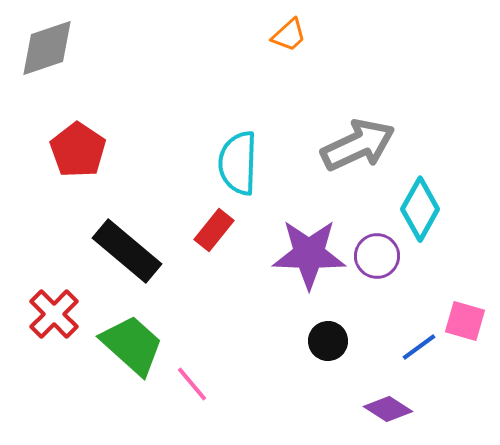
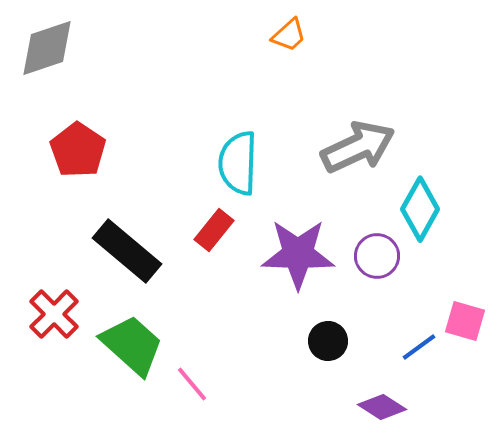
gray arrow: moved 2 px down
purple star: moved 11 px left
purple diamond: moved 6 px left, 2 px up
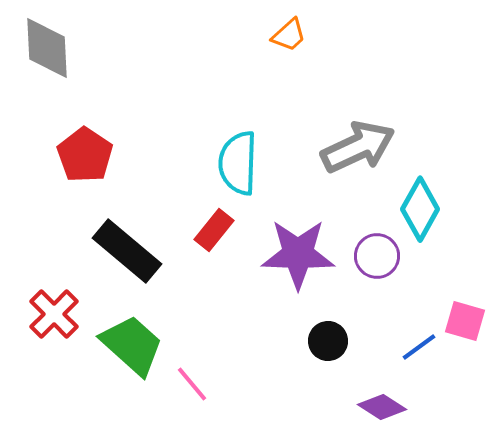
gray diamond: rotated 74 degrees counterclockwise
red pentagon: moved 7 px right, 5 px down
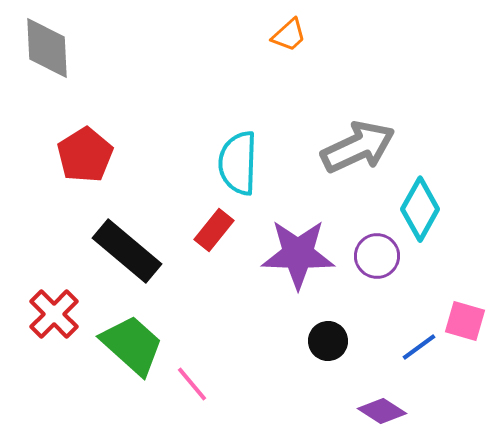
red pentagon: rotated 6 degrees clockwise
purple diamond: moved 4 px down
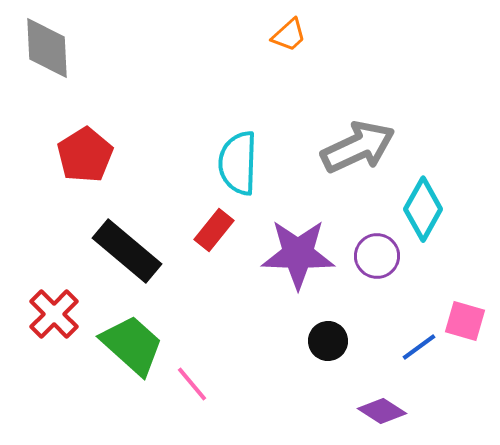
cyan diamond: moved 3 px right
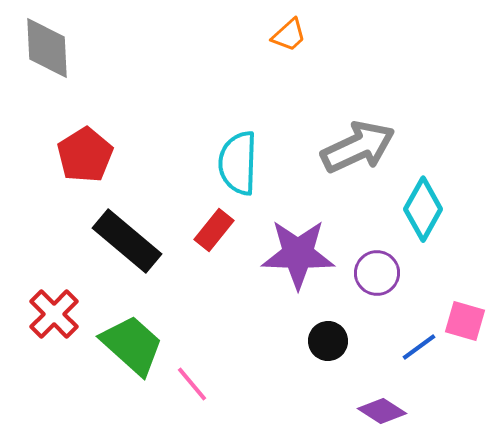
black rectangle: moved 10 px up
purple circle: moved 17 px down
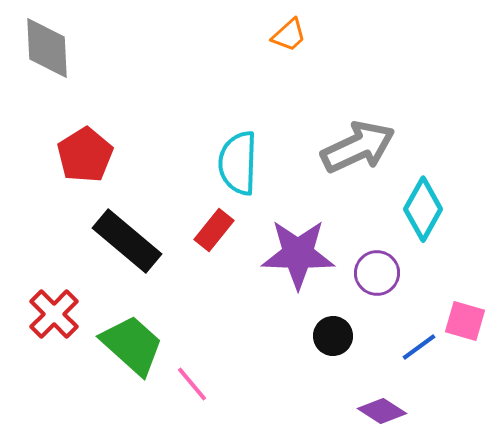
black circle: moved 5 px right, 5 px up
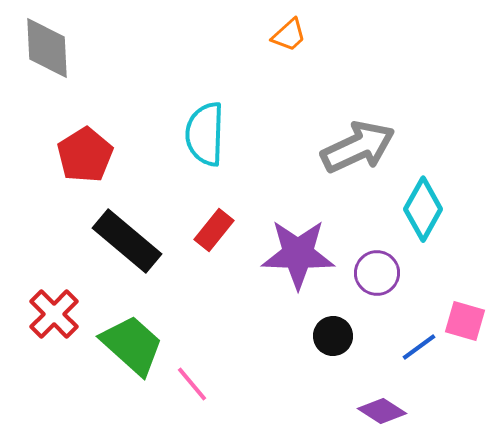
cyan semicircle: moved 33 px left, 29 px up
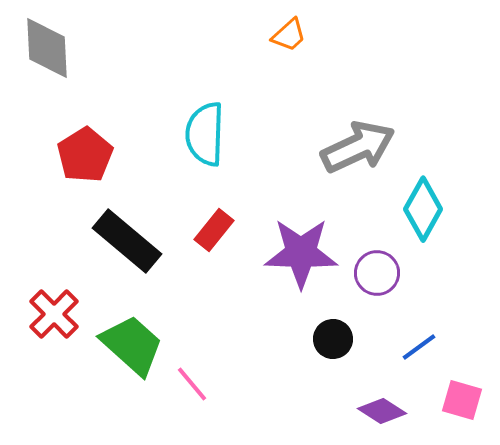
purple star: moved 3 px right, 1 px up
pink square: moved 3 px left, 79 px down
black circle: moved 3 px down
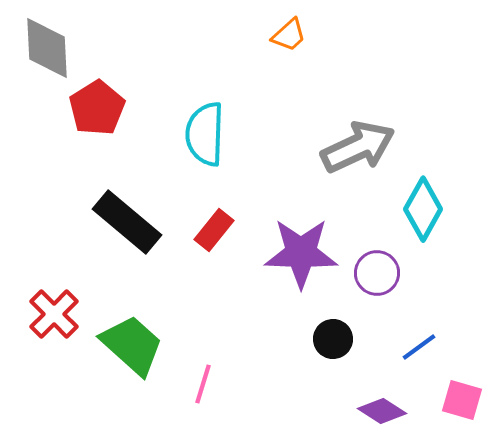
red pentagon: moved 12 px right, 47 px up
black rectangle: moved 19 px up
pink line: moved 11 px right; rotated 57 degrees clockwise
